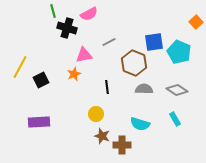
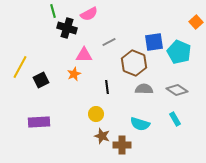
pink triangle: rotated 12 degrees clockwise
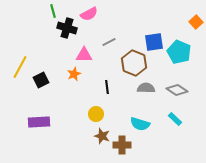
gray semicircle: moved 2 px right, 1 px up
cyan rectangle: rotated 16 degrees counterclockwise
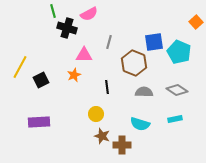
gray line: rotated 48 degrees counterclockwise
orange star: moved 1 px down
gray semicircle: moved 2 px left, 4 px down
cyan rectangle: rotated 56 degrees counterclockwise
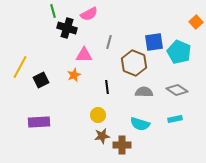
yellow circle: moved 2 px right, 1 px down
brown star: rotated 28 degrees counterclockwise
